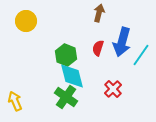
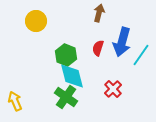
yellow circle: moved 10 px right
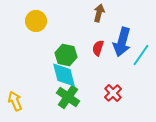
green hexagon: rotated 10 degrees counterclockwise
cyan diamond: moved 8 px left, 1 px up
red cross: moved 4 px down
green cross: moved 2 px right
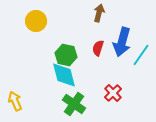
green cross: moved 6 px right, 7 px down
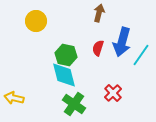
yellow arrow: moved 1 px left, 3 px up; rotated 54 degrees counterclockwise
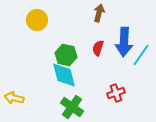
yellow circle: moved 1 px right, 1 px up
blue arrow: moved 2 px right; rotated 12 degrees counterclockwise
red cross: moved 3 px right; rotated 24 degrees clockwise
green cross: moved 2 px left, 3 px down
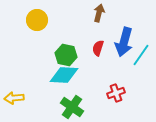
blue arrow: rotated 12 degrees clockwise
cyan diamond: rotated 72 degrees counterclockwise
yellow arrow: rotated 18 degrees counterclockwise
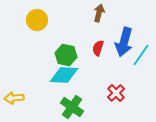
red cross: rotated 24 degrees counterclockwise
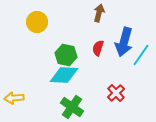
yellow circle: moved 2 px down
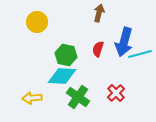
red semicircle: moved 1 px down
cyan line: moved 1 px left, 1 px up; rotated 40 degrees clockwise
cyan diamond: moved 2 px left, 1 px down
yellow arrow: moved 18 px right
green cross: moved 6 px right, 10 px up
